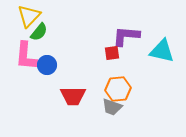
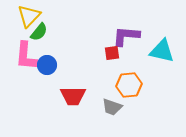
orange hexagon: moved 11 px right, 4 px up
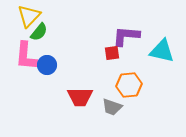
red trapezoid: moved 7 px right, 1 px down
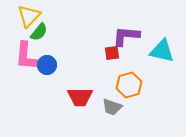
orange hexagon: rotated 10 degrees counterclockwise
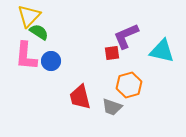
green semicircle: rotated 96 degrees counterclockwise
purple L-shape: rotated 28 degrees counterclockwise
blue circle: moved 4 px right, 4 px up
red trapezoid: rotated 76 degrees clockwise
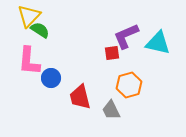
green semicircle: moved 1 px right, 2 px up
cyan triangle: moved 4 px left, 8 px up
pink L-shape: moved 3 px right, 5 px down
blue circle: moved 17 px down
gray trapezoid: moved 1 px left, 3 px down; rotated 45 degrees clockwise
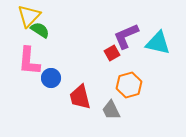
red square: rotated 21 degrees counterclockwise
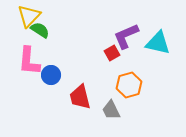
blue circle: moved 3 px up
